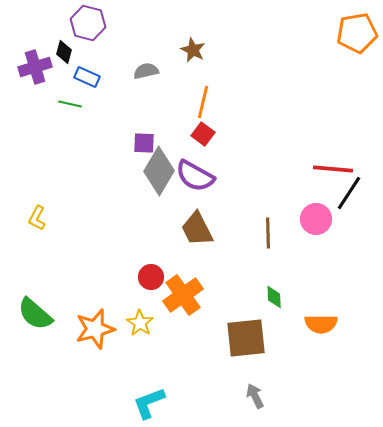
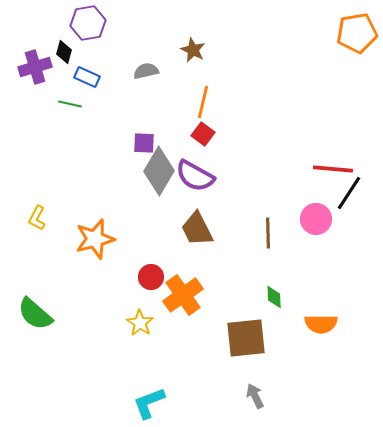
purple hexagon: rotated 24 degrees counterclockwise
orange star: moved 90 px up
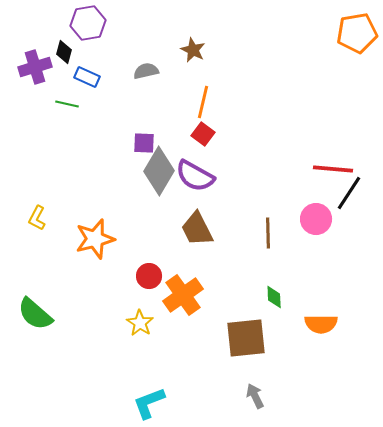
green line: moved 3 px left
red circle: moved 2 px left, 1 px up
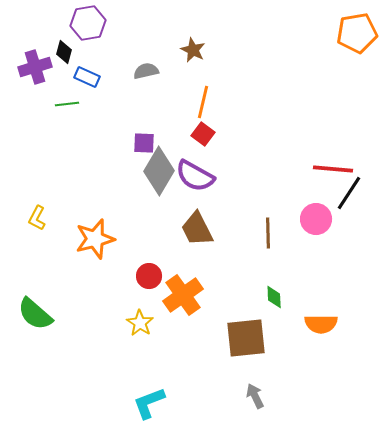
green line: rotated 20 degrees counterclockwise
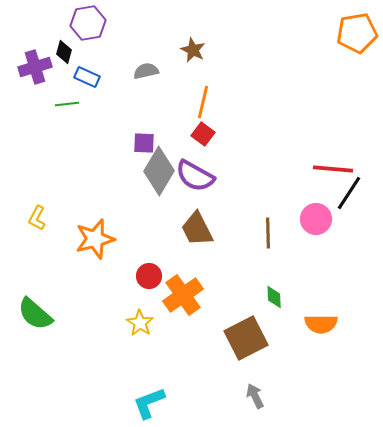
brown square: rotated 21 degrees counterclockwise
